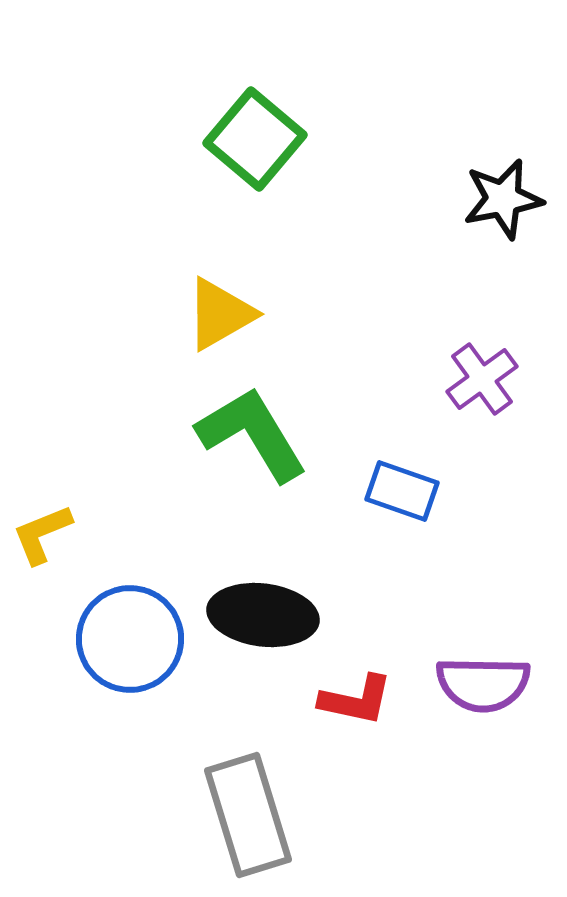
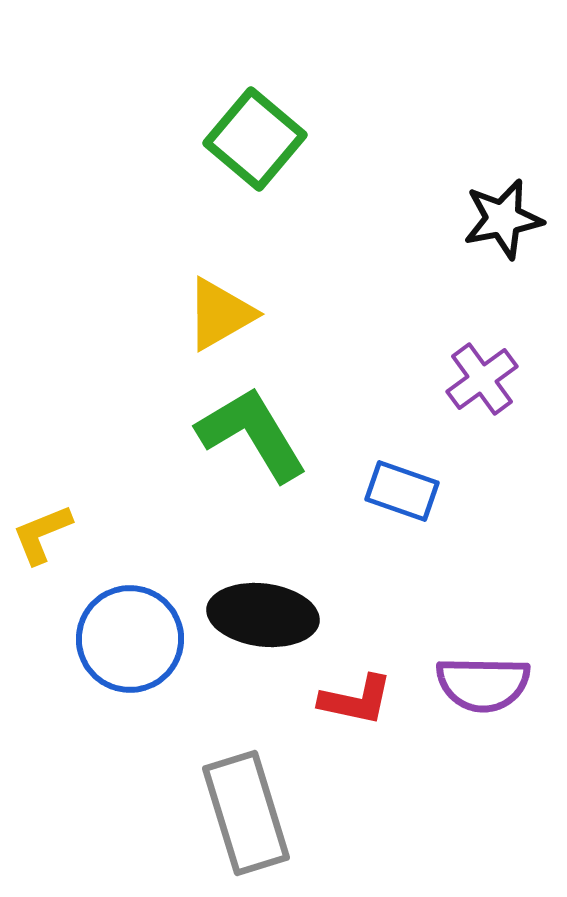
black star: moved 20 px down
gray rectangle: moved 2 px left, 2 px up
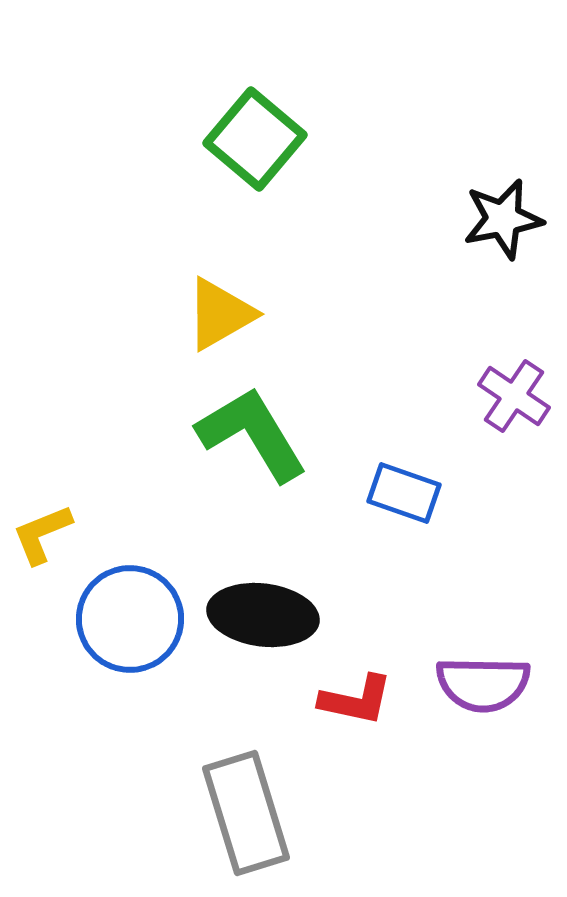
purple cross: moved 32 px right, 17 px down; rotated 20 degrees counterclockwise
blue rectangle: moved 2 px right, 2 px down
blue circle: moved 20 px up
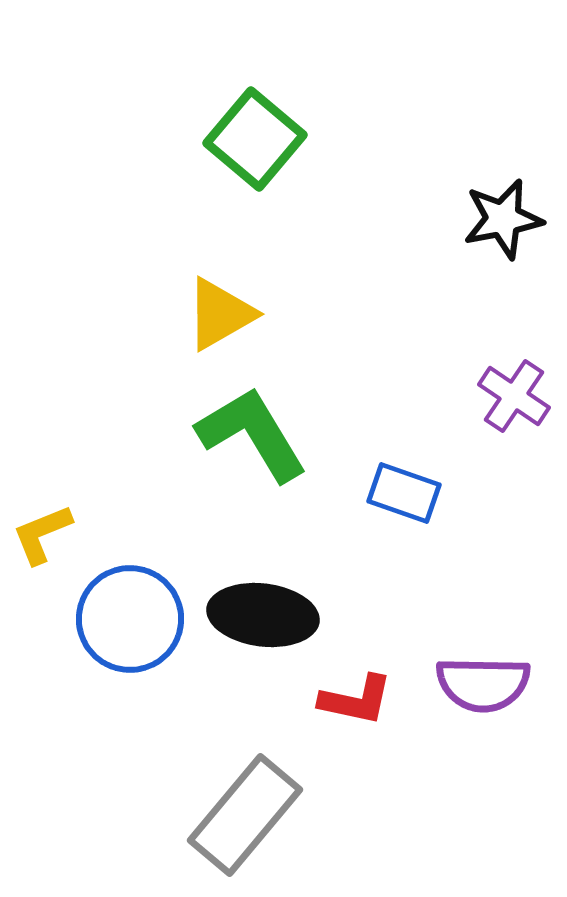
gray rectangle: moved 1 px left, 2 px down; rotated 57 degrees clockwise
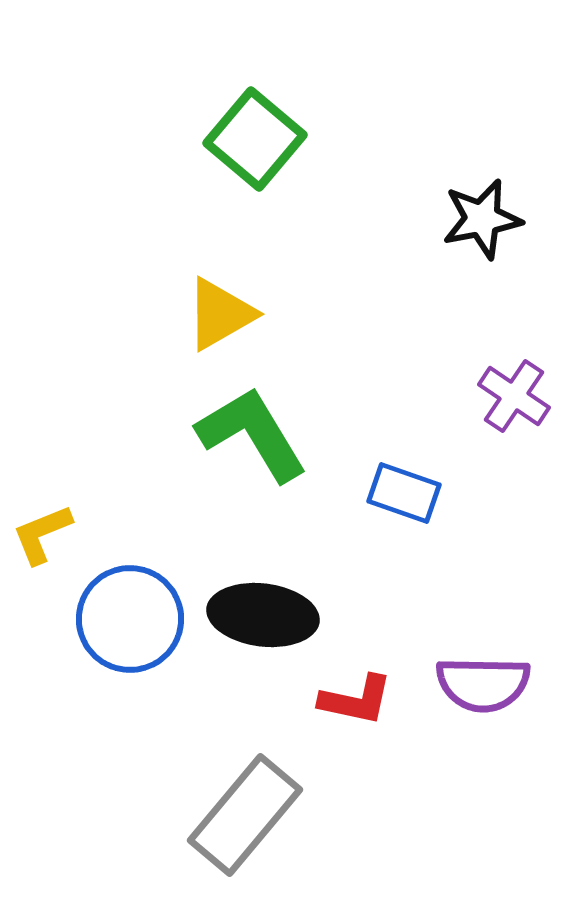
black star: moved 21 px left
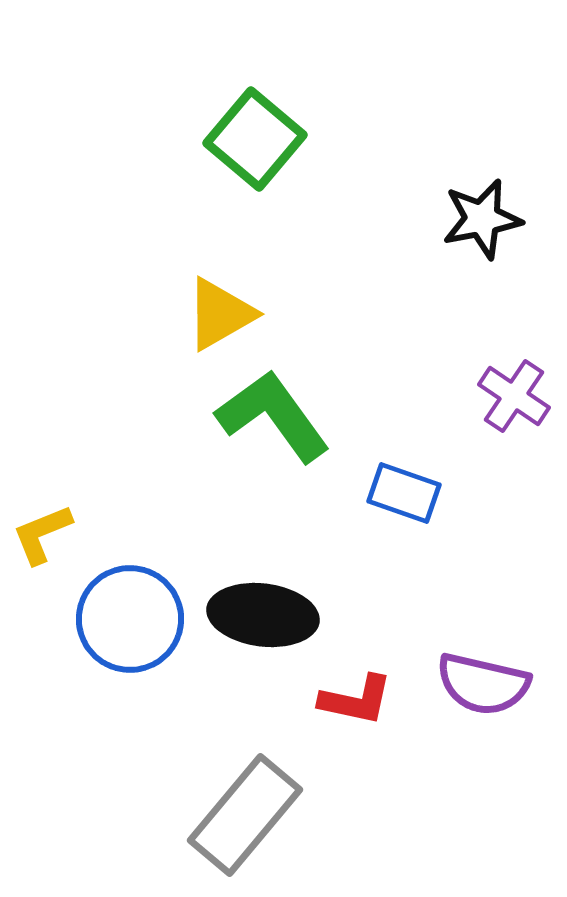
green L-shape: moved 21 px right, 18 px up; rotated 5 degrees counterclockwise
purple semicircle: rotated 12 degrees clockwise
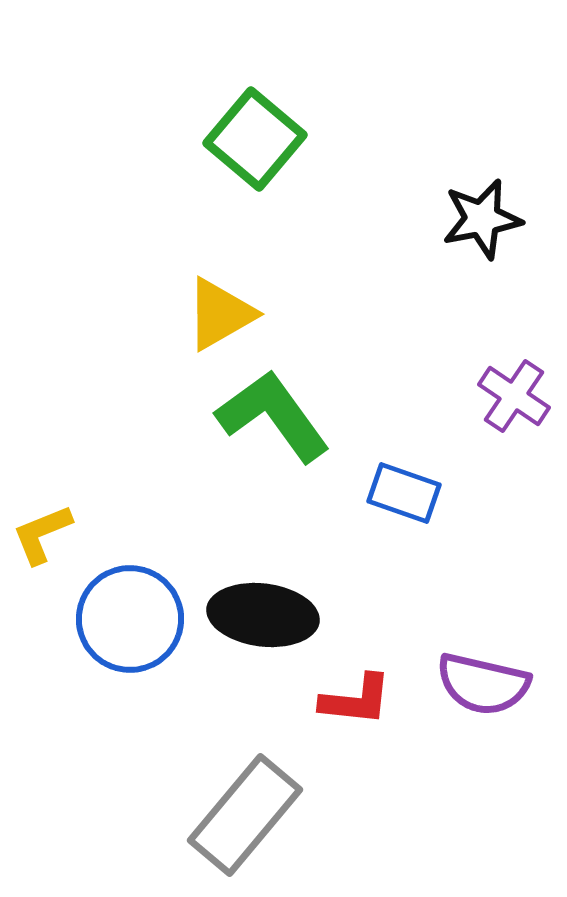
red L-shape: rotated 6 degrees counterclockwise
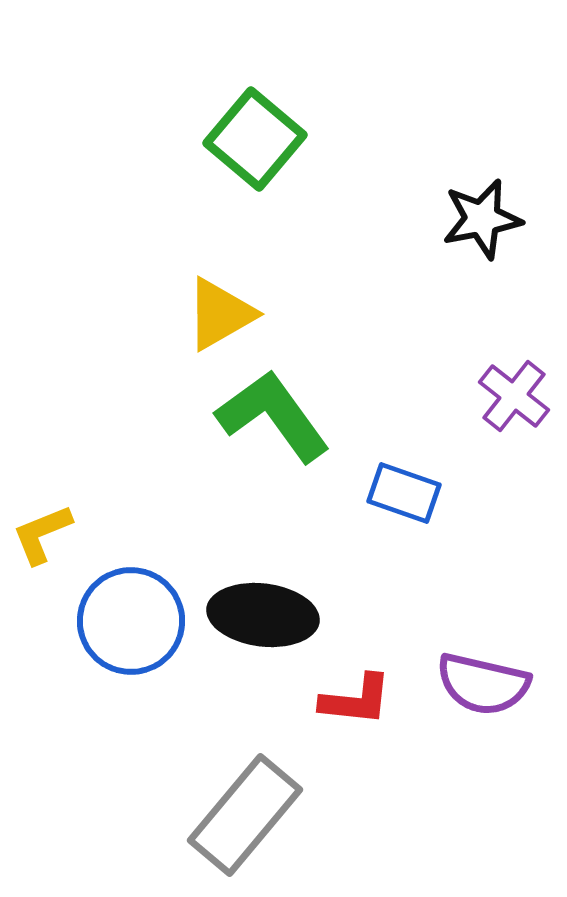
purple cross: rotated 4 degrees clockwise
blue circle: moved 1 px right, 2 px down
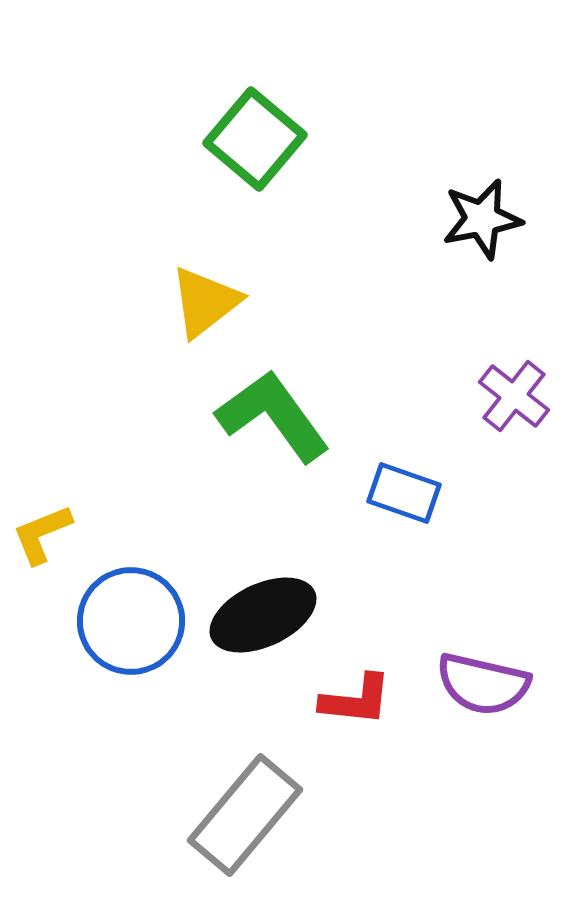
yellow triangle: moved 15 px left, 12 px up; rotated 8 degrees counterclockwise
black ellipse: rotated 32 degrees counterclockwise
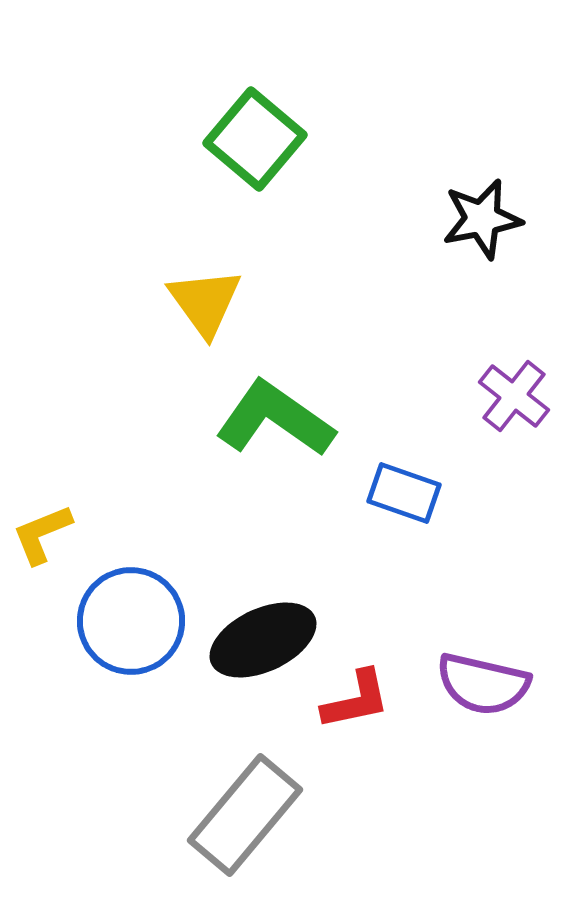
yellow triangle: rotated 28 degrees counterclockwise
green L-shape: moved 2 px right, 3 px down; rotated 19 degrees counterclockwise
black ellipse: moved 25 px down
red L-shape: rotated 18 degrees counterclockwise
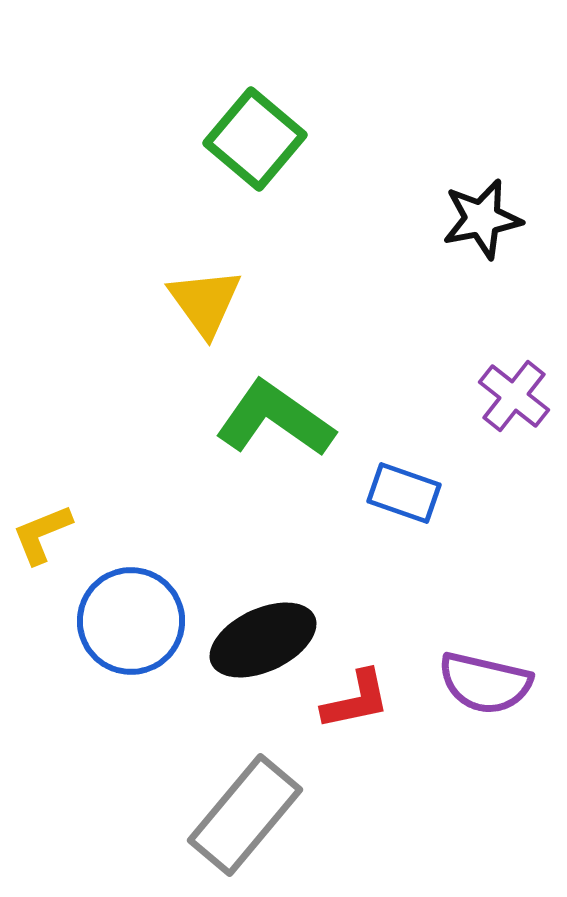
purple semicircle: moved 2 px right, 1 px up
